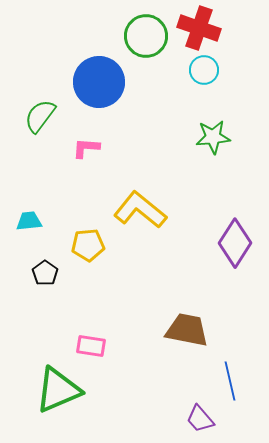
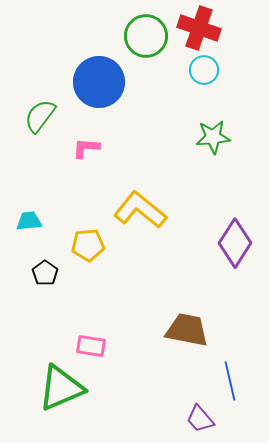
green triangle: moved 3 px right, 2 px up
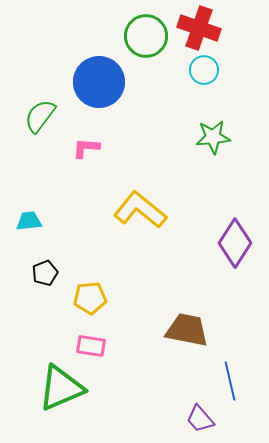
yellow pentagon: moved 2 px right, 53 px down
black pentagon: rotated 15 degrees clockwise
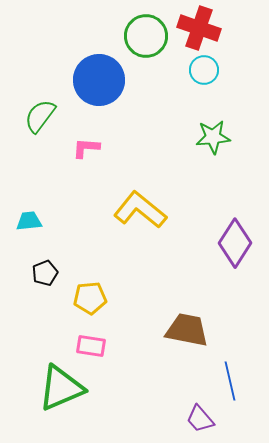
blue circle: moved 2 px up
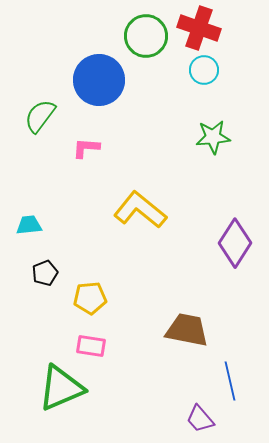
cyan trapezoid: moved 4 px down
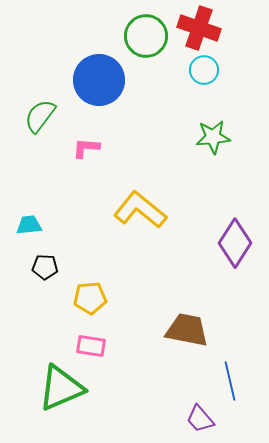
black pentagon: moved 6 px up; rotated 25 degrees clockwise
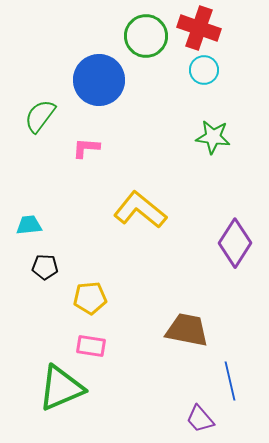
green star: rotated 12 degrees clockwise
